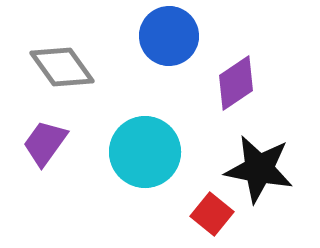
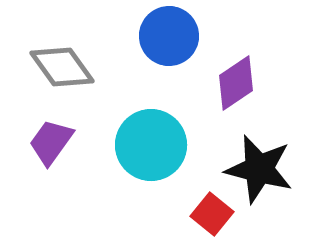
purple trapezoid: moved 6 px right, 1 px up
cyan circle: moved 6 px right, 7 px up
black star: rotated 4 degrees clockwise
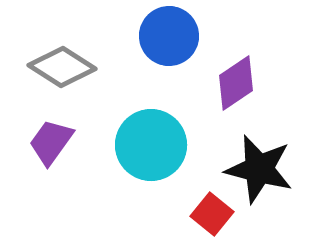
gray diamond: rotated 22 degrees counterclockwise
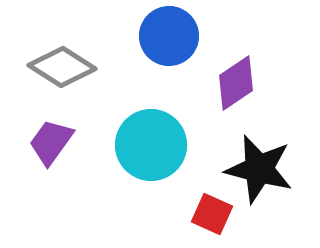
red square: rotated 15 degrees counterclockwise
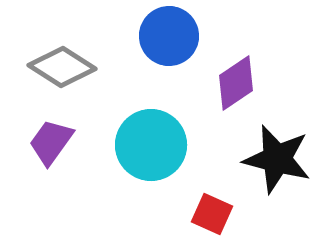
black star: moved 18 px right, 10 px up
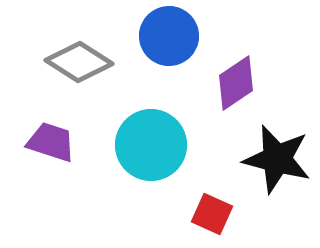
gray diamond: moved 17 px right, 5 px up
purple trapezoid: rotated 72 degrees clockwise
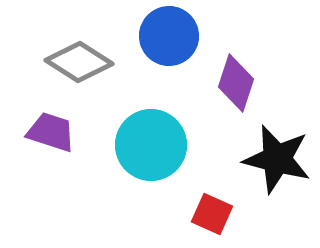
purple diamond: rotated 38 degrees counterclockwise
purple trapezoid: moved 10 px up
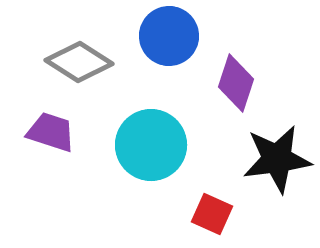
black star: rotated 22 degrees counterclockwise
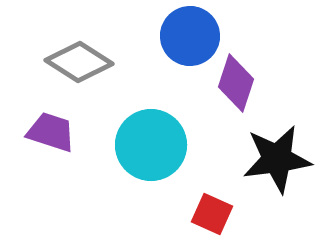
blue circle: moved 21 px right
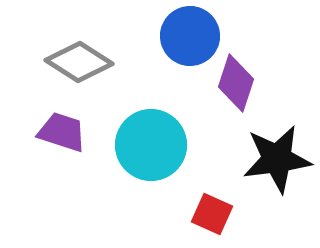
purple trapezoid: moved 11 px right
